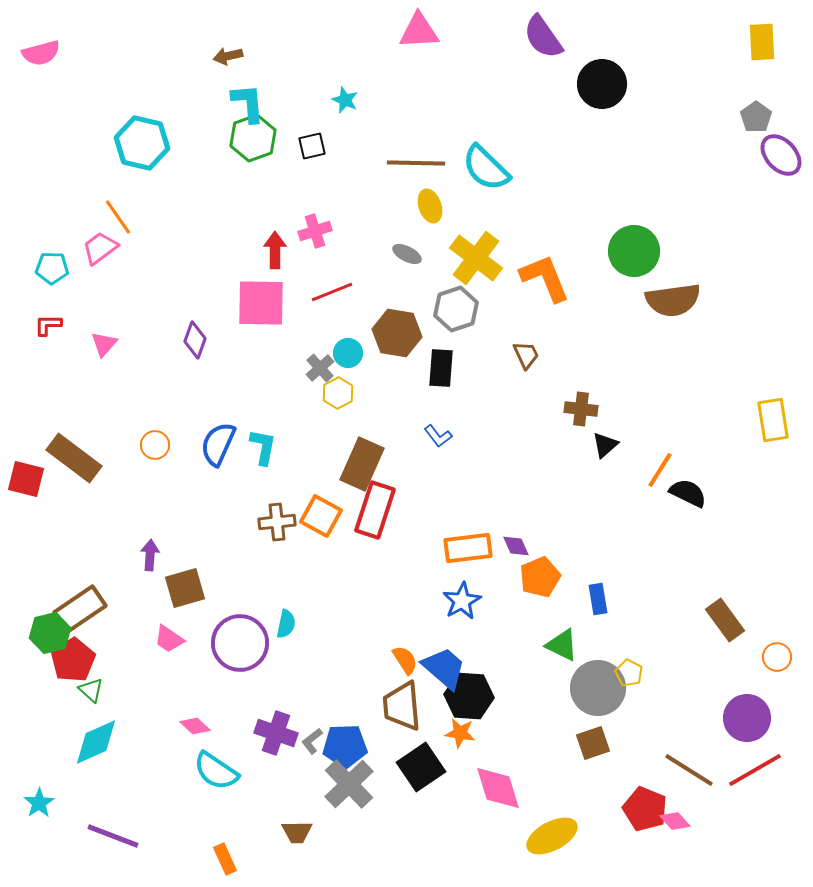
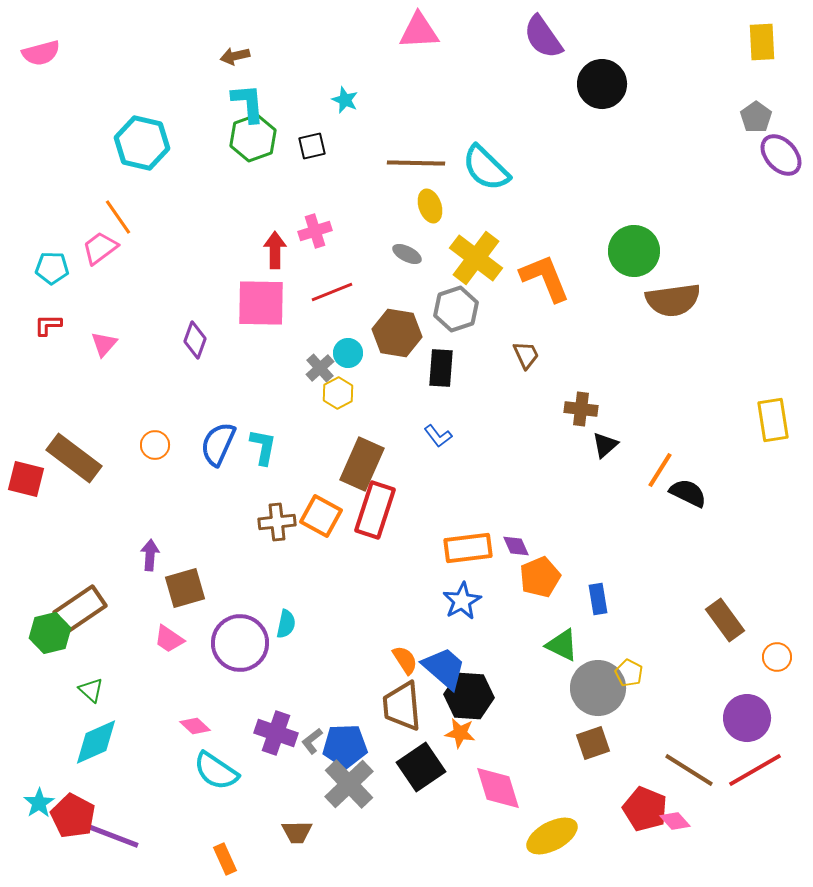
brown arrow at (228, 56): moved 7 px right
red pentagon at (73, 660): moved 156 px down; rotated 12 degrees counterclockwise
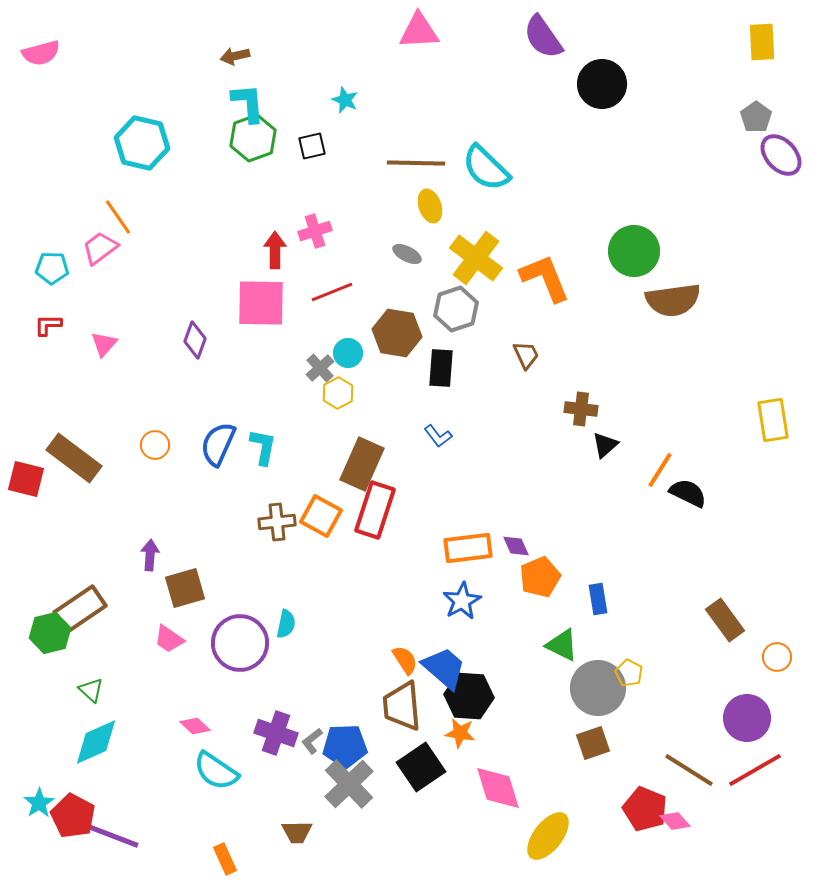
yellow ellipse at (552, 836): moved 4 px left; rotated 24 degrees counterclockwise
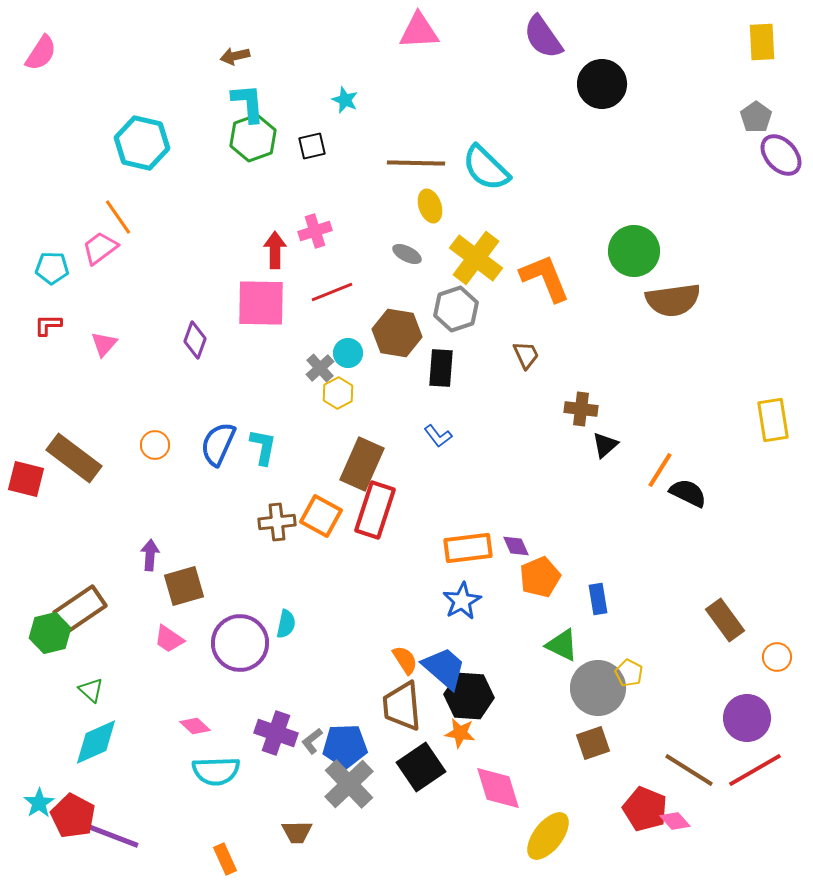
pink semicircle at (41, 53): rotated 42 degrees counterclockwise
brown square at (185, 588): moved 1 px left, 2 px up
cyan semicircle at (216, 771): rotated 36 degrees counterclockwise
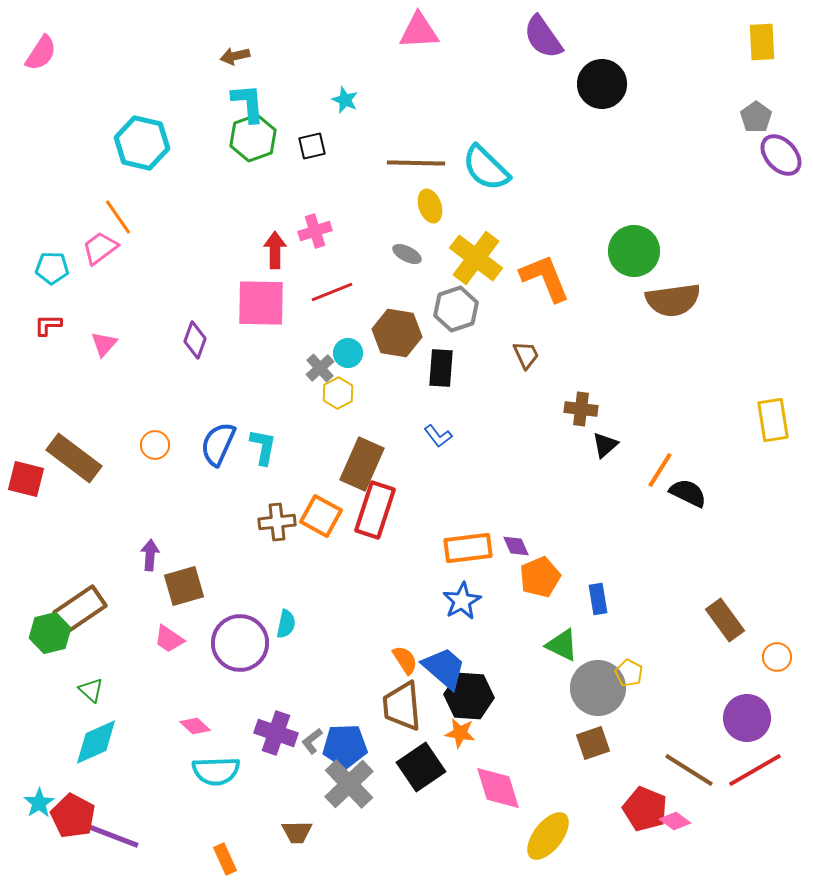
pink diamond at (675, 821): rotated 12 degrees counterclockwise
